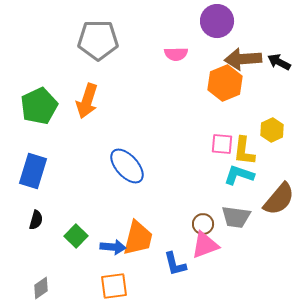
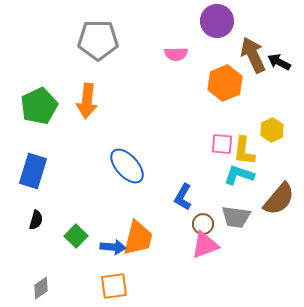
brown arrow: moved 10 px right, 4 px up; rotated 69 degrees clockwise
orange arrow: rotated 12 degrees counterclockwise
blue L-shape: moved 8 px right, 67 px up; rotated 44 degrees clockwise
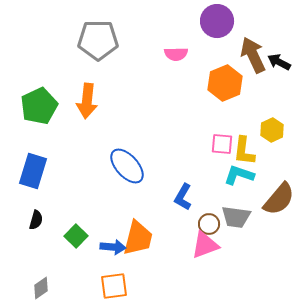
brown circle: moved 6 px right
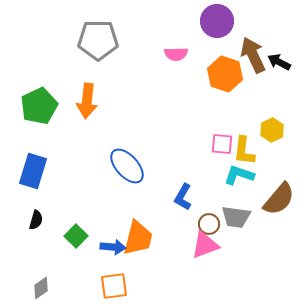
orange hexagon: moved 9 px up; rotated 20 degrees counterclockwise
